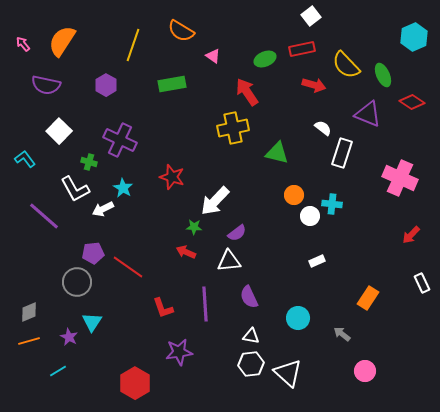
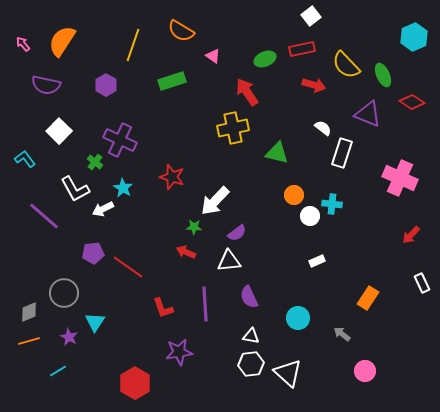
green rectangle at (172, 84): moved 3 px up; rotated 8 degrees counterclockwise
green cross at (89, 162): moved 6 px right; rotated 21 degrees clockwise
gray circle at (77, 282): moved 13 px left, 11 px down
cyan triangle at (92, 322): moved 3 px right
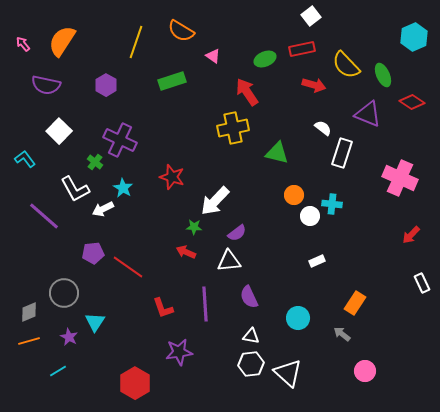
yellow line at (133, 45): moved 3 px right, 3 px up
orange rectangle at (368, 298): moved 13 px left, 5 px down
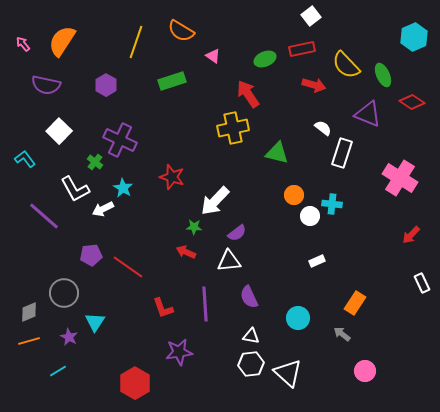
red arrow at (247, 92): moved 1 px right, 2 px down
pink cross at (400, 178): rotated 8 degrees clockwise
purple pentagon at (93, 253): moved 2 px left, 2 px down
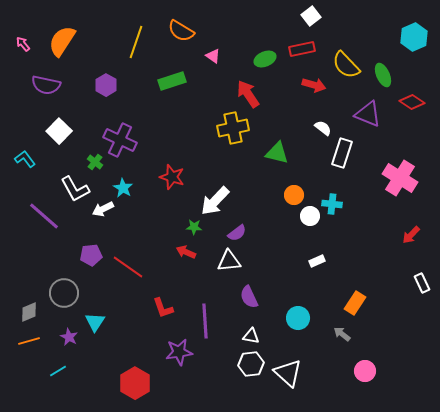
purple line at (205, 304): moved 17 px down
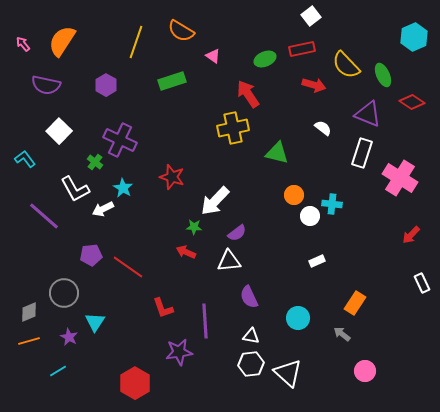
white rectangle at (342, 153): moved 20 px right
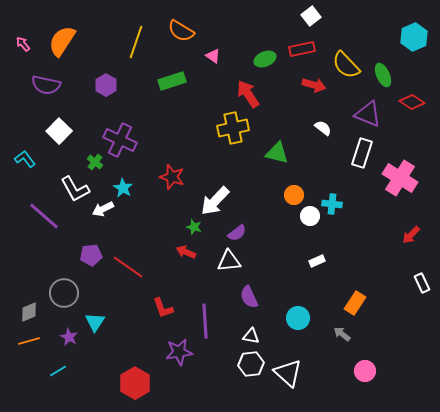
green star at (194, 227): rotated 14 degrees clockwise
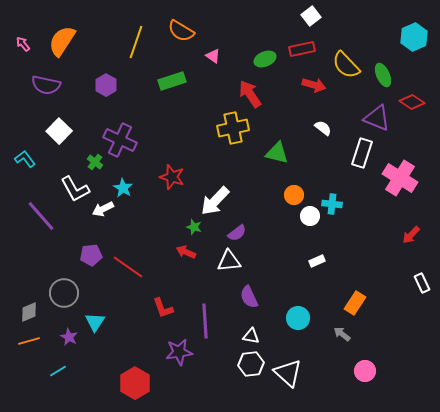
red arrow at (248, 94): moved 2 px right
purple triangle at (368, 114): moved 9 px right, 4 px down
purple line at (44, 216): moved 3 px left; rotated 8 degrees clockwise
